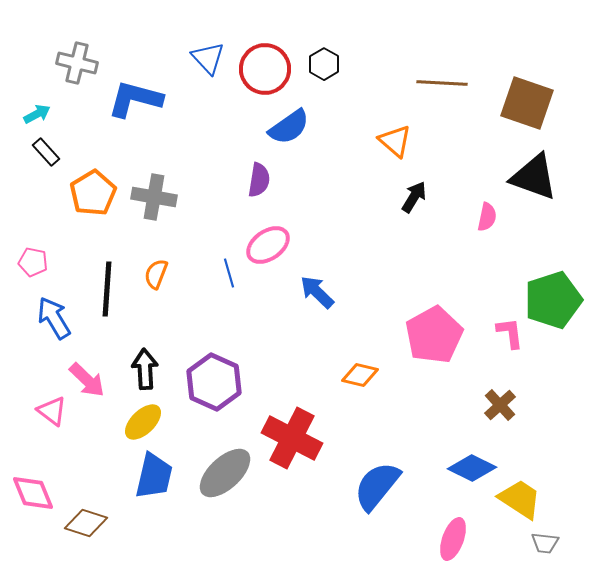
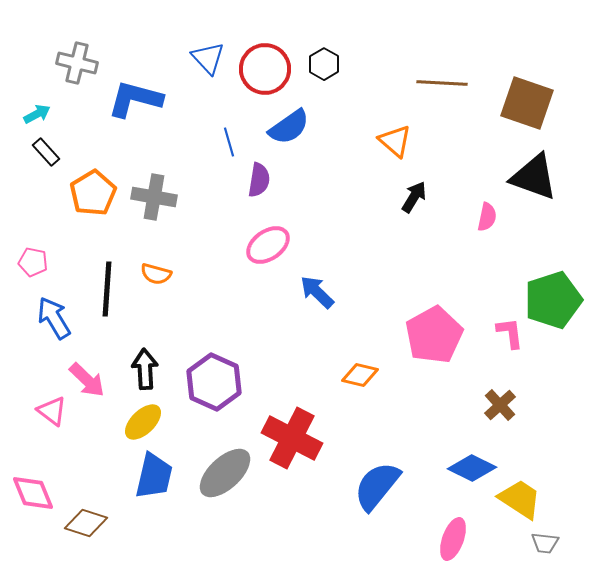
blue line at (229, 273): moved 131 px up
orange semicircle at (156, 274): rotated 96 degrees counterclockwise
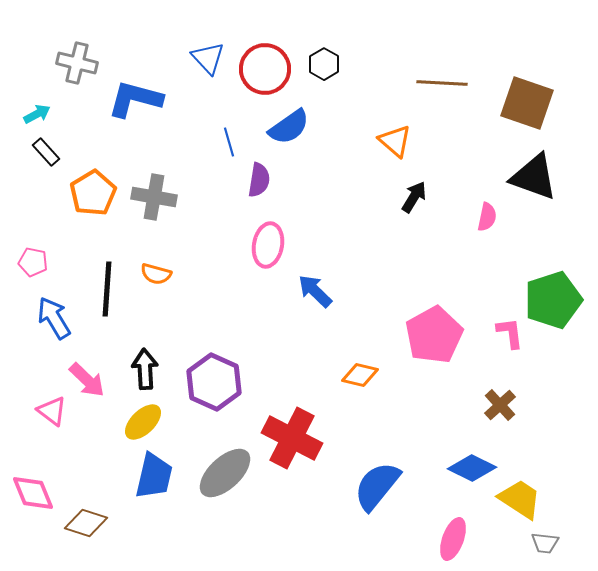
pink ellipse at (268, 245): rotated 45 degrees counterclockwise
blue arrow at (317, 292): moved 2 px left, 1 px up
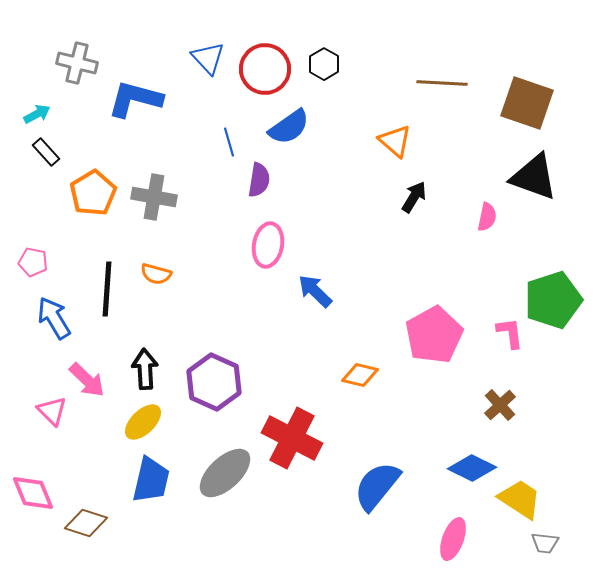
pink triangle at (52, 411): rotated 8 degrees clockwise
blue trapezoid at (154, 476): moved 3 px left, 4 px down
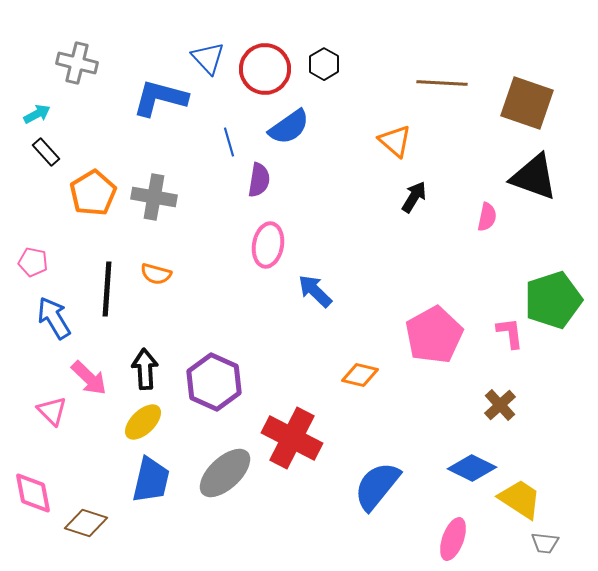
blue L-shape at (135, 99): moved 25 px right, 1 px up
pink arrow at (87, 380): moved 2 px right, 2 px up
pink diamond at (33, 493): rotated 12 degrees clockwise
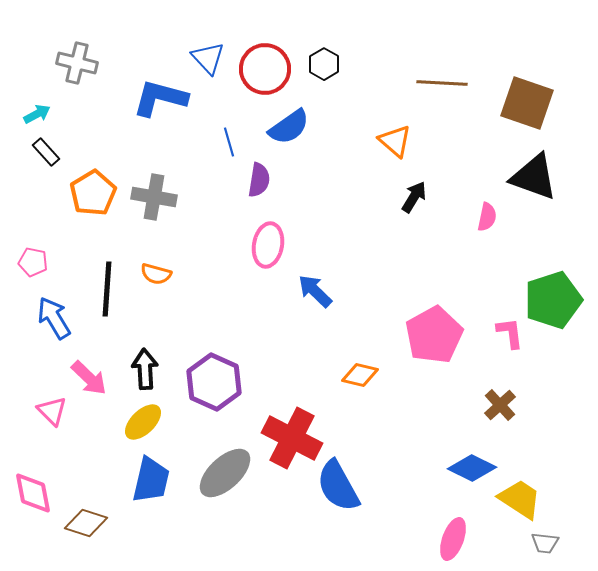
blue semicircle at (377, 486): moved 39 px left; rotated 68 degrees counterclockwise
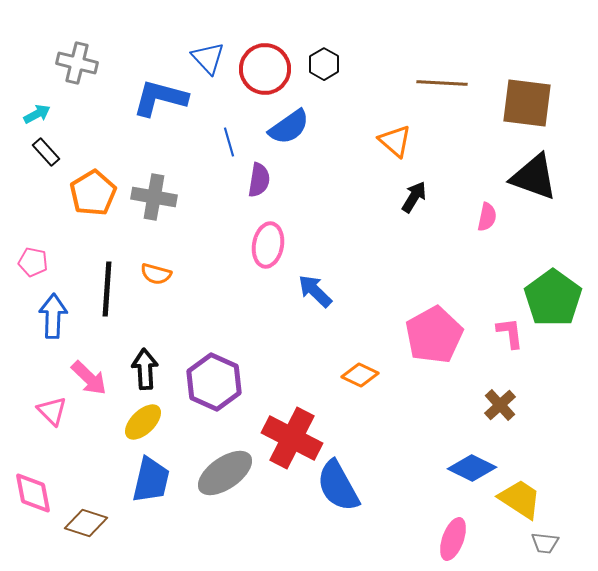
brown square at (527, 103): rotated 12 degrees counterclockwise
green pentagon at (553, 300): moved 2 px up; rotated 18 degrees counterclockwise
blue arrow at (54, 318): moved 1 px left, 2 px up; rotated 33 degrees clockwise
orange diamond at (360, 375): rotated 12 degrees clockwise
gray ellipse at (225, 473): rotated 8 degrees clockwise
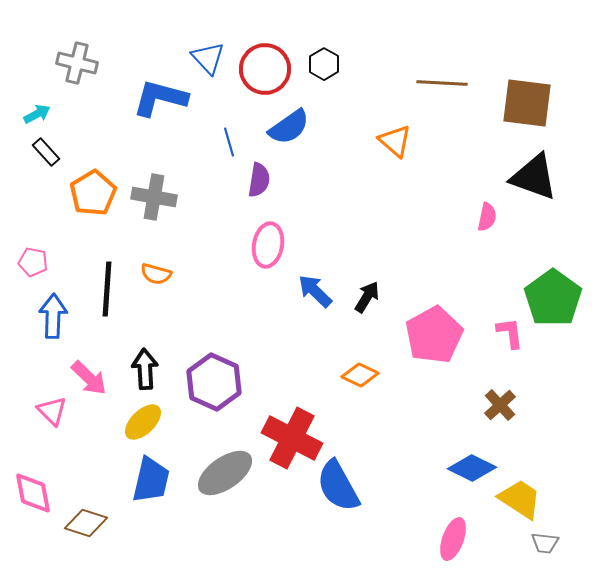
black arrow at (414, 197): moved 47 px left, 100 px down
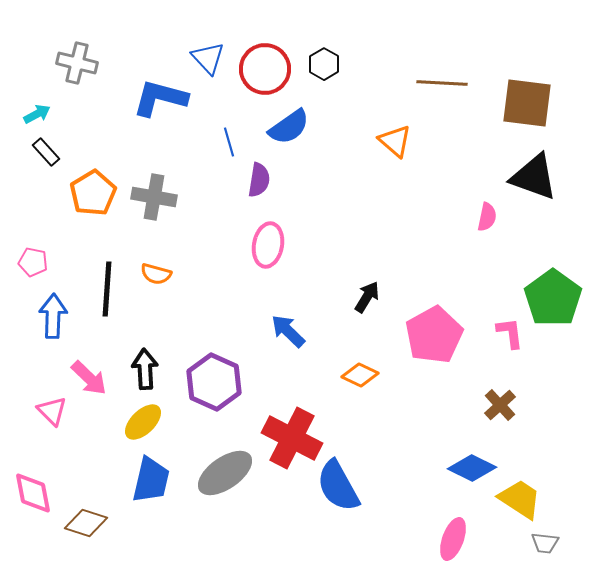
blue arrow at (315, 291): moved 27 px left, 40 px down
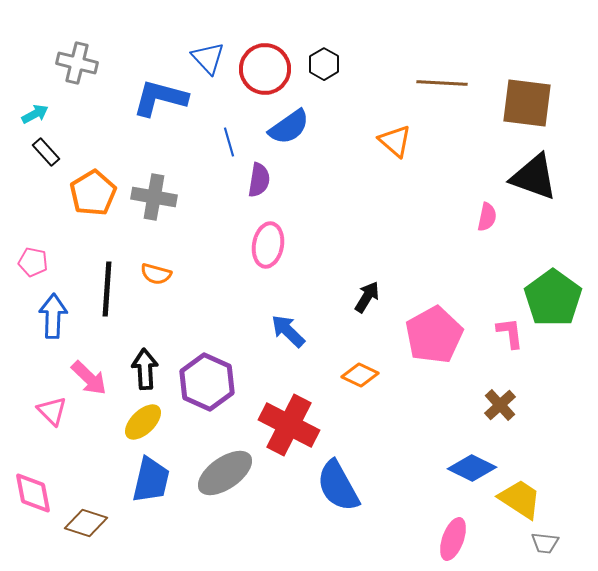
cyan arrow at (37, 114): moved 2 px left
purple hexagon at (214, 382): moved 7 px left
red cross at (292, 438): moved 3 px left, 13 px up
